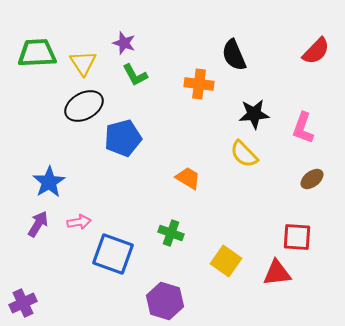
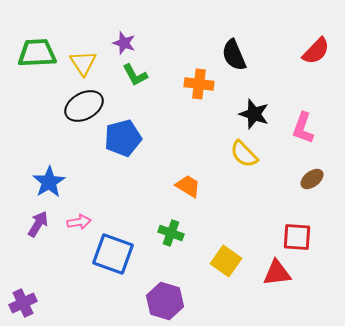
black star: rotated 24 degrees clockwise
orange trapezoid: moved 8 px down
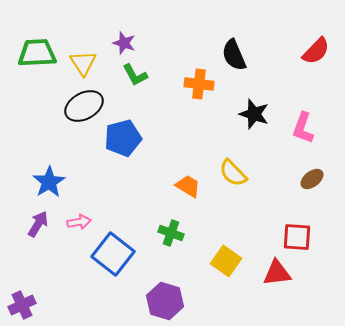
yellow semicircle: moved 11 px left, 19 px down
blue square: rotated 18 degrees clockwise
purple cross: moved 1 px left, 2 px down
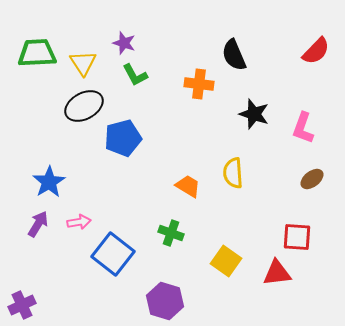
yellow semicircle: rotated 40 degrees clockwise
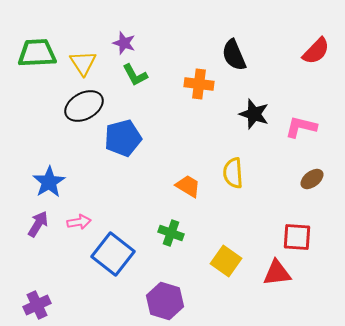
pink L-shape: moved 2 px left, 1 px up; rotated 84 degrees clockwise
purple cross: moved 15 px right
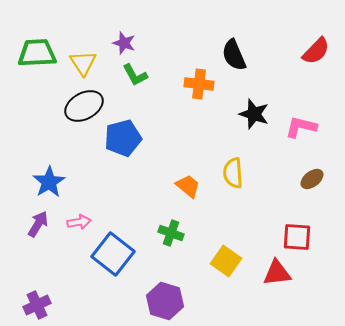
orange trapezoid: rotated 8 degrees clockwise
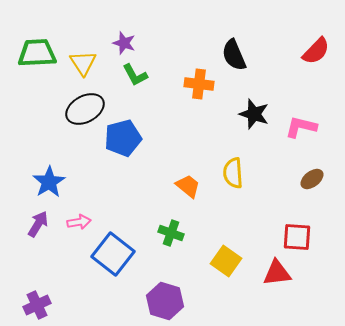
black ellipse: moved 1 px right, 3 px down
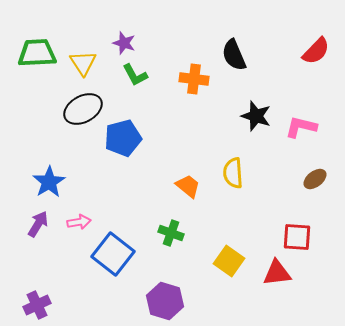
orange cross: moved 5 px left, 5 px up
black ellipse: moved 2 px left
black star: moved 2 px right, 2 px down
brown ellipse: moved 3 px right
yellow square: moved 3 px right
